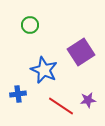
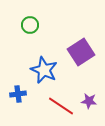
purple star: moved 1 px right, 1 px down; rotated 14 degrees clockwise
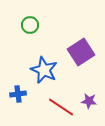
red line: moved 1 px down
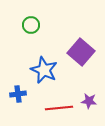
green circle: moved 1 px right
purple square: rotated 16 degrees counterclockwise
red line: moved 2 px left, 1 px down; rotated 40 degrees counterclockwise
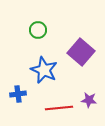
green circle: moved 7 px right, 5 px down
purple star: moved 1 px up
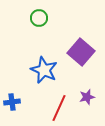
green circle: moved 1 px right, 12 px up
blue cross: moved 6 px left, 8 px down
purple star: moved 2 px left, 3 px up; rotated 21 degrees counterclockwise
red line: rotated 60 degrees counterclockwise
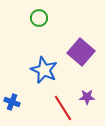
purple star: rotated 14 degrees clockwise
blue cross: rotated 28 degrees clockwise
red line: moved 4 px right; rotated 56 degrees counterclockwise
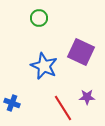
purple square: rotated 16 degrees counterclockwise
blue star: moved 4 px up
blue cross: moved 1 px down
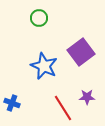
purple square: rotated 28 degrees clockwise
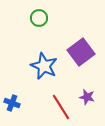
purple star: rotated 14 degrees clockwise
red line: moved 2 px left, 1 px up
